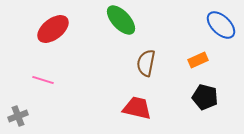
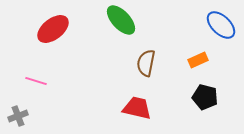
pink line: moved 7 px left, 1 px down
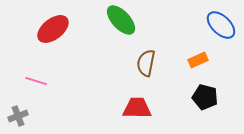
red trapezoid: rotated 12 degrees counterclockwise
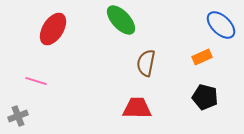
red ellipse: rotated 20 degrees counterclockwise
orange rectangle: moved 4 px right, 3 px up
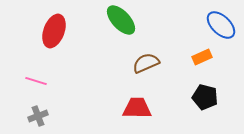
red ellipse: moved 1 px right, 2 px down; rotated 12 degrees counterclockwise
brown semicircle: rotated 56 degrees clockwise
gray cross: moved 20 px right
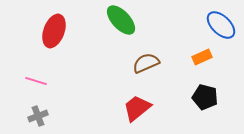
red trapezoid: rotated 40 degrees counterclockwise
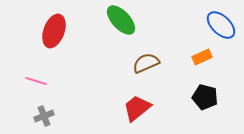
gray cross: moved 6 px right
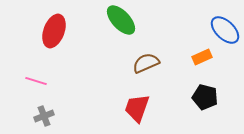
blue ellipse: moved 4 px right, 5 px down
red trapezoid: rotated 32 degrees counterclockwise
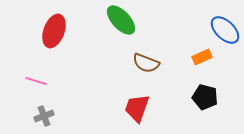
brown semicircle: rotated 136 degrees counterclockwise
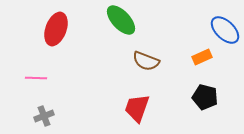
red ellipse: moved 2 px right, 2 px up
brown semicircle: moved 2 px up
pink line: moved 3 px up; rotated 15 degrees counterclockwise
